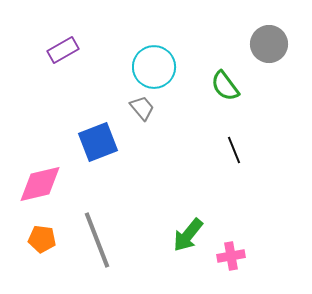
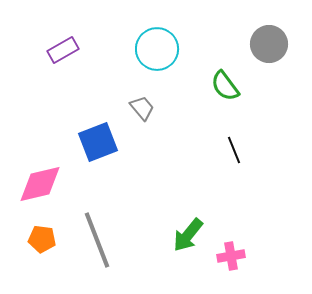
cyan circle: moved 3 px right, 18 px up
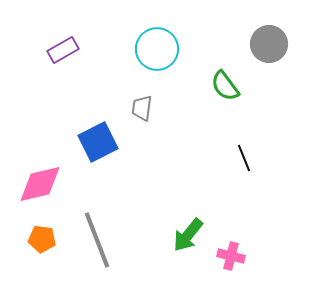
gray trapezoid: rotated 132 degrees counterclockwise
blue square: rotated 6 degrees counterclockwise
black line: moved 10 px right, 8 px down
pink cross: rotated 24 degrees clockwise
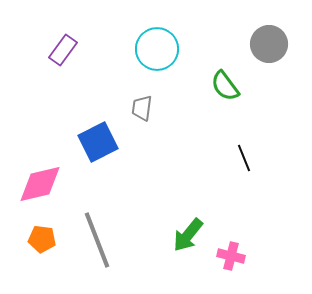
purple rectangle: rotated 24 degrees counterclockwise
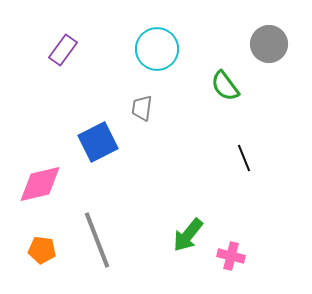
orange pentagon: moved 11 px down
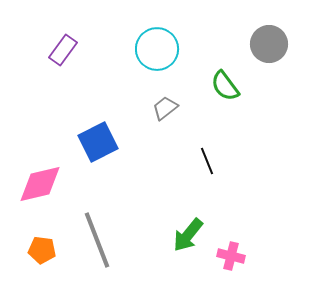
gray trapezoid: moved 23 px right; rotated 44 degrees clockwise
black line: moved 37 px left, 3 px down
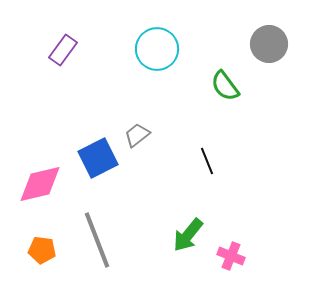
gray trapezoid: moved 28 px left, 27 px down
blue square: moved 16 px down
pink cross: rotated 8 degrees clockwise
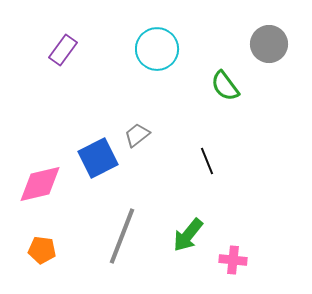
gray line: moved 25 px right, 4 px up; rotated 42 degrees clockwise
pink cross: moved 2 px right, 4 px down; rotated 16 degrees counterclockwise
